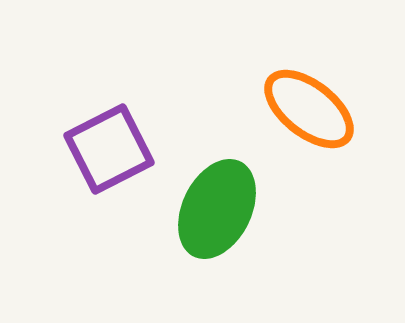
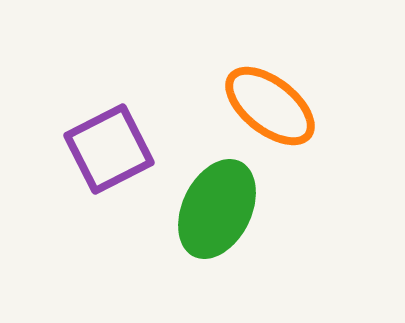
orange ellipse: moved 39 px left, 3 px up
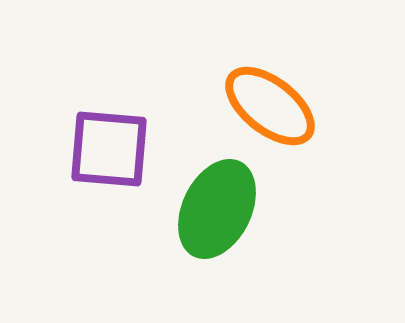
purple square: rotated 32 degrees clockwise
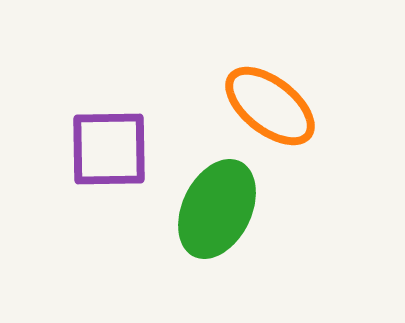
purple square: rotated 6 degrees counterclockwise
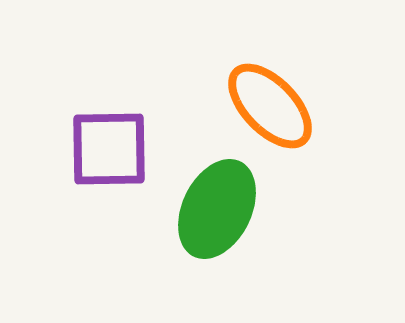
orange ellipse: rotated 8 degrees clockwise
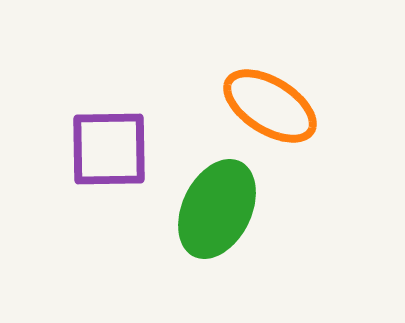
orange ellipse: rotated 14 degrees counterclockwise
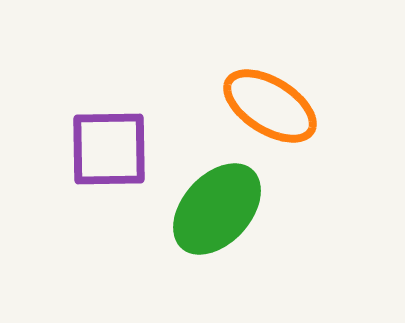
green ellipse: rotated 16 degrees clockwise
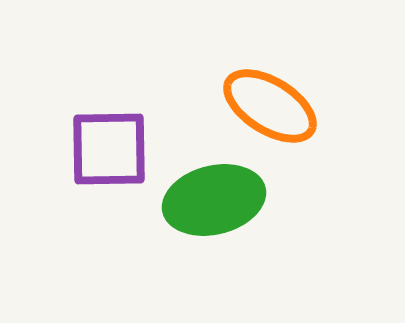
green ellipse: moved 3 px left, 9 px up; rotated 34 degrees clockwise
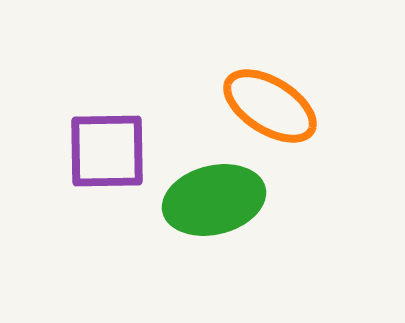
purple square: moved 2 px left, 2 px down
